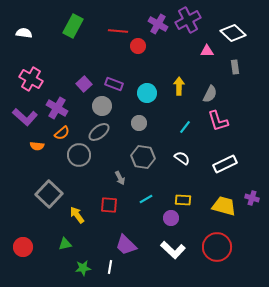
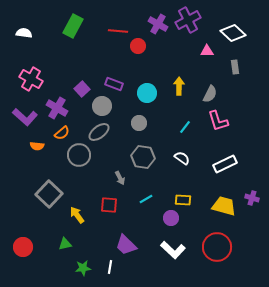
purple square at (84, 84): moved 2 px left, 5 px down
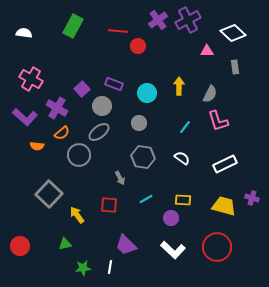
purple cross at (158, 24): moved 4 px up; rotated 24 degrees clockwise
red circle at (23, 247): moved 3 px left, 1 px up
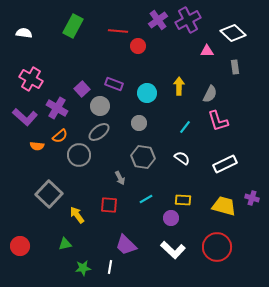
gray circle at (102, 106): moved 2 px left
orange semicircle at (62, 133): moved 2 px left, 3 px down
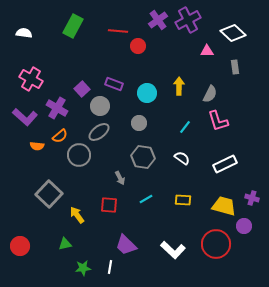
purple circle at (171, 218): moved 73 px right, 8 px down
red circle at (217, 247): moved 1 px left, 3 px up
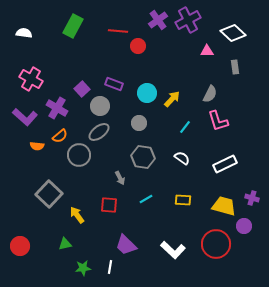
yellow arrow at (179, 86): moved 7 px left, 13 px down; rotated 42 degrees clockwise
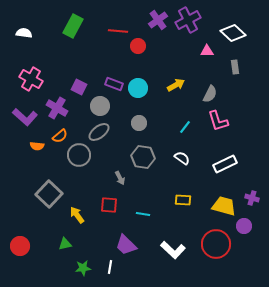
purple square at (82, 89): moved 3 px left, 2 px up; rotated 21 degrees counterclockwise
cyan circle at (147, 93): moved 9 px left, 5 px up
yellow arrow at (172, 99): moved 4 px right, 14 px up; rotated 18 degrees clockwise
cyan line at (146, 199): moved 3 px left, 15 px down; rotated 40 degrees clockwise
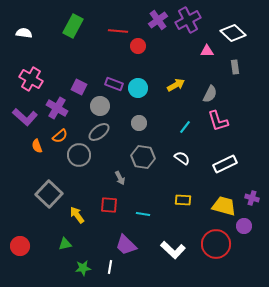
orange semicircle at (37, 146): rotated 64 degrees clockwise
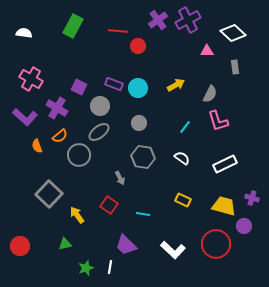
yellow rectangle at (183, 200): rotated 21 degrees clockwise
red square at (109, 205): rotated 30 degrees clockwise
green star at (83, 268): moved 3 px right; rotated 14 degrees counterclockwise
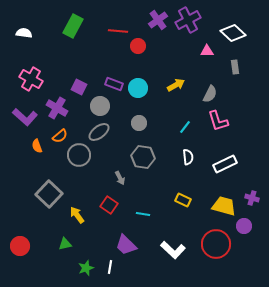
white semicircle at (182, 158): moved 6 px right, 1 px up; rotated 49 degrees clockwise
